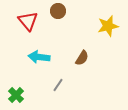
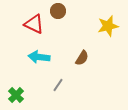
red triangle: moved 6 px right, 3 px down; rotated 25 degrees counterclockwise
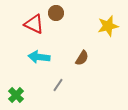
brown circle: moved 2 px left, 2 px down
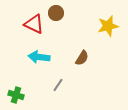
green cross: rotated 28 degrees counterclockwise
